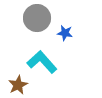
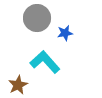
blue star: rotated 21 degrees counterclockwise
cyan L-shape: moved 3 px right
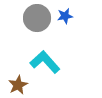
blue star: moved 17 px up
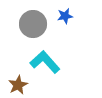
gray circle: moved 4 px left, 6 px down
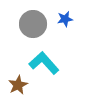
blue star: moved 3 px down
cyan L-shape: moved 1 px left, 1 px down
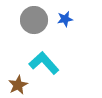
gray circle: moved 1 px right, 4 px up
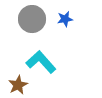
gray circle: moved 2 px left, 1 px up
cyan L-shape: moved 3 px left, 1 px up
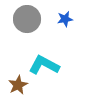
gray circle: moved 5 px left
cyan L-shape: moved 3 px right, 3 px down; rotated 20 degrees counterclockwise
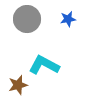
blue star: moved 3 px right
brown star: rotated 12 degrees clockwise
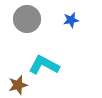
blue star: moved 3 px right, 1 px down
